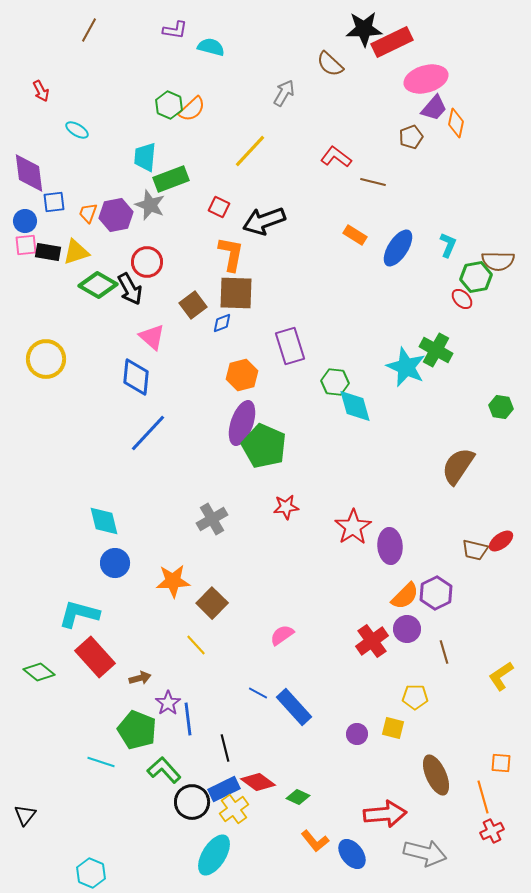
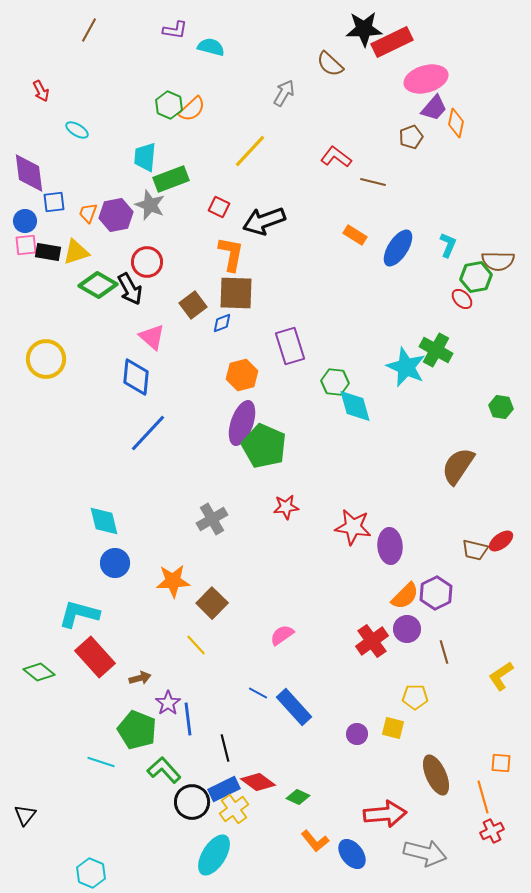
red star at (353, 527): rotated 30 degrees counterclockwise
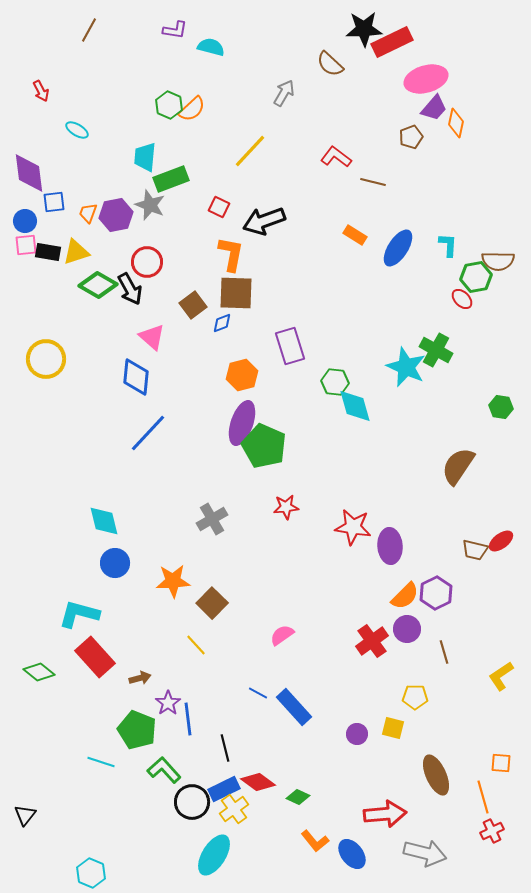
cyan L-shape at (448, 245): rotated 20 degrees counterclockwise
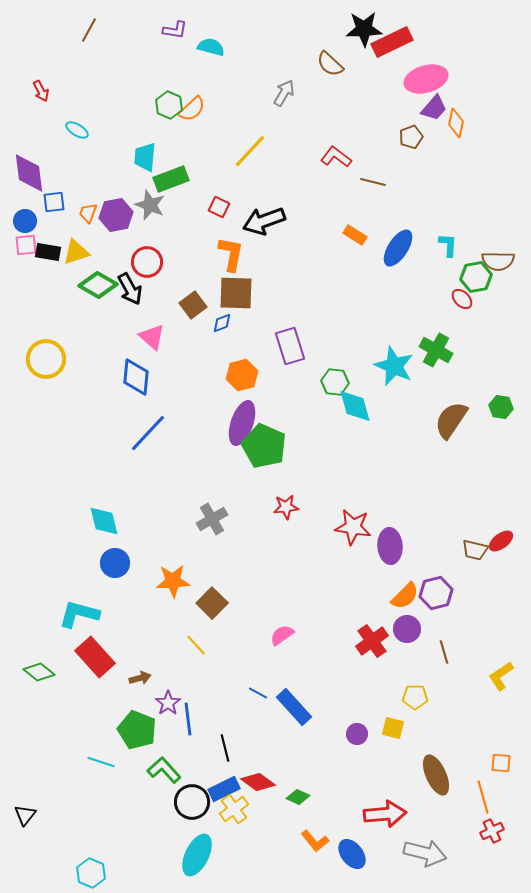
cyan star at (406, 367): moved 12 px left, 1 px up
brown semicircle at (458, 466): moved 7 px left, 46 px up
purple hexagon at (436, 593): rotated 12 degrees clockwise
cyan ellipse at (214, 855): moved 17 px left; rotated 6 degrees counterclockwise
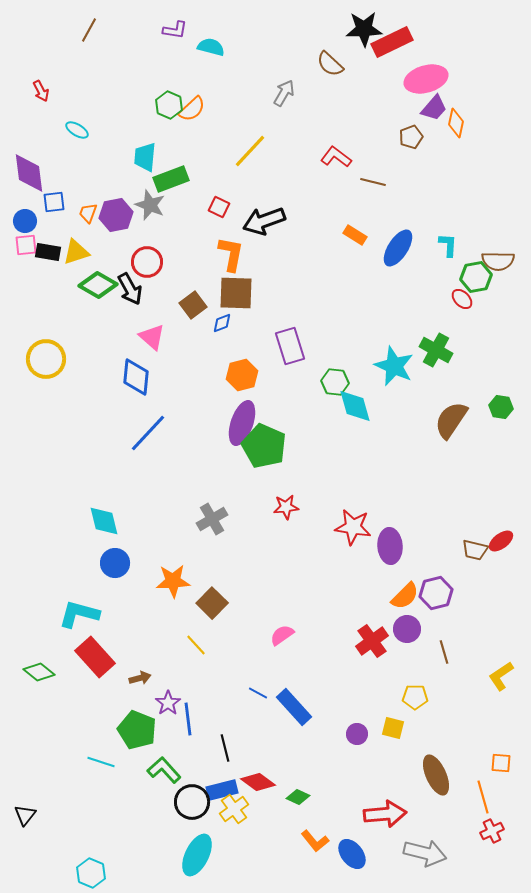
blue rectangle at (224, 789): moved 2 px left, 1 px down; rotated 12 degrees clockwise
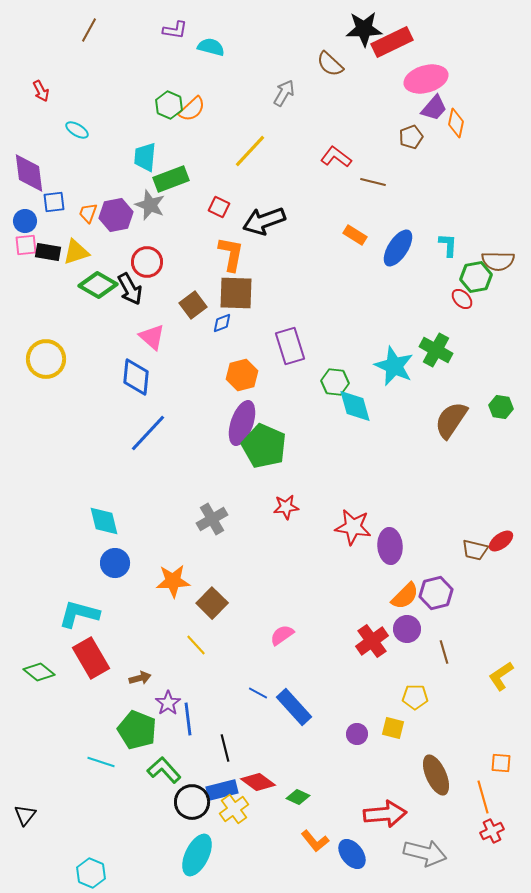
red rectangle at (95, 657): moved 4 px left, 1 px down; rotated 12 degrees clockwise
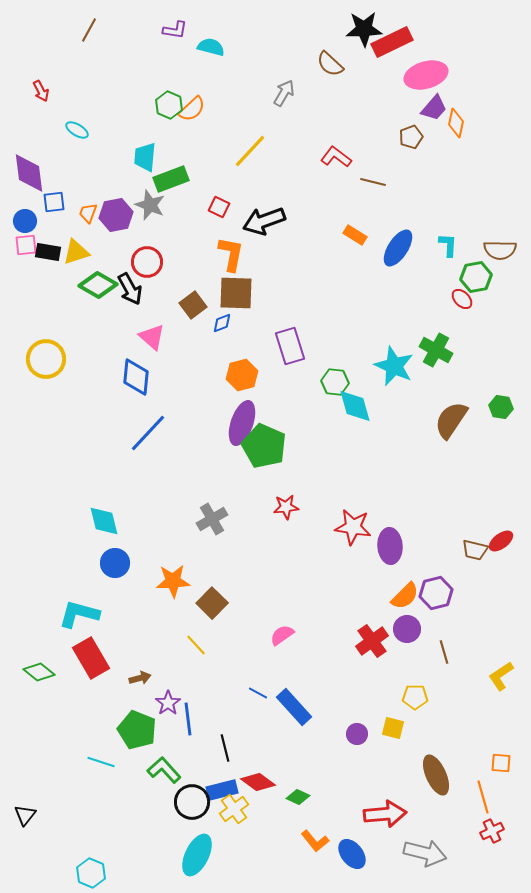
pink ellipse at (426, 79): moved 4 px up
brown semicircle at (498, 261): moved 2 px right, 11 px up
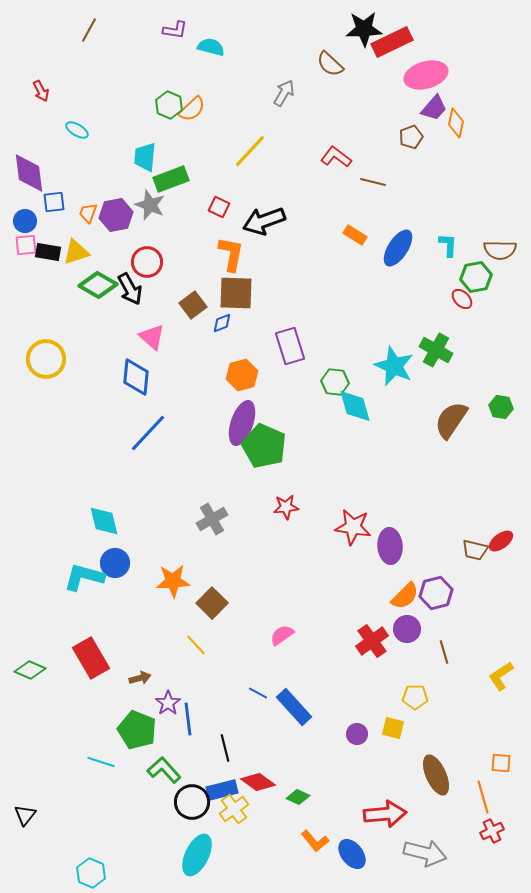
cyan L-shape at (79, 614): moved 5 px right, 37 px up
green diamond at (39, 672): moved 9 px left, 2 px up; rotated 16 degrees counterclockwise
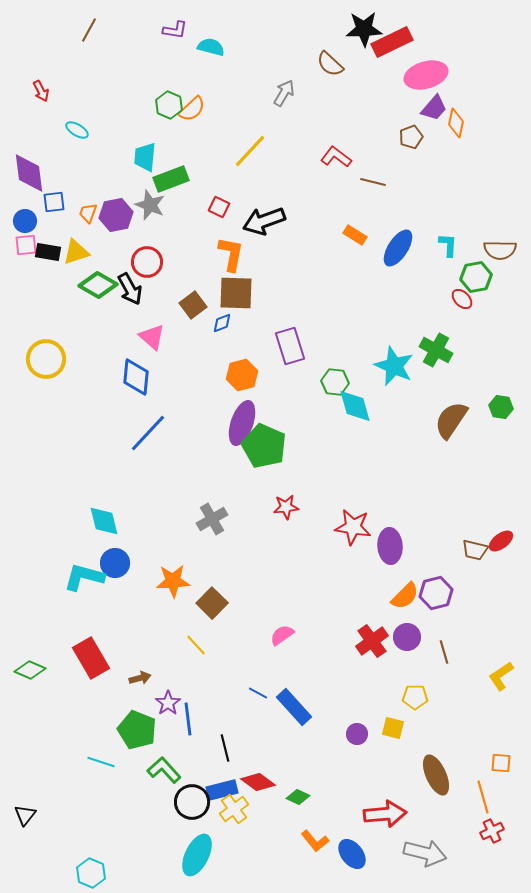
purple circle at (407, 629): moved 8 px down
